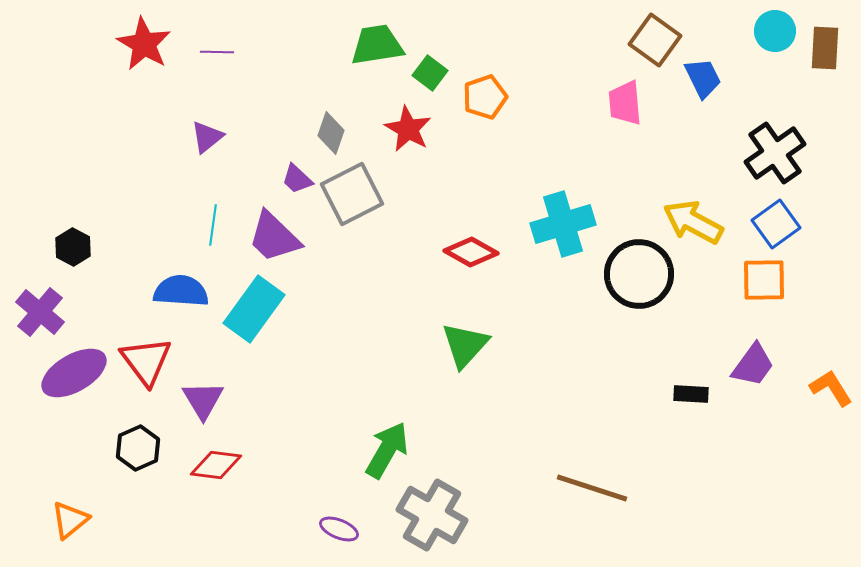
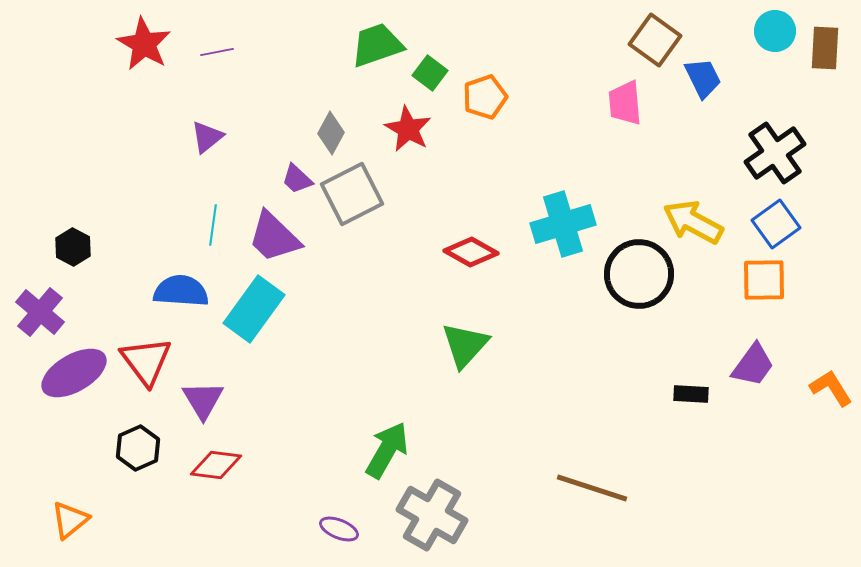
green trapezoid at (377, 45): rotated 10 degrees counterclockwise
purple line at (217, 52): rotated 12 degrees counterclockwise
gray diamond at (331, 133): rotated 9 degrees clockwise
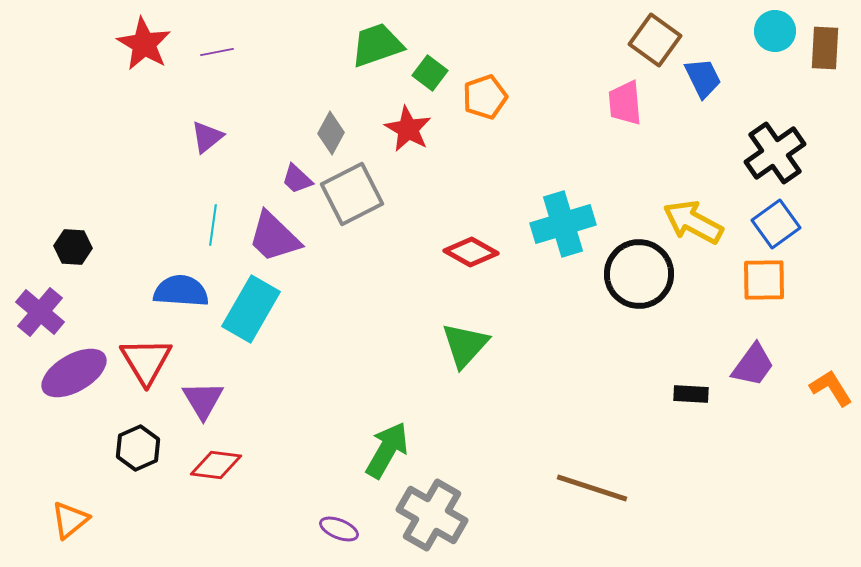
black hexagon at (73, 247): rotated 24 degrees counterclockwise
cyan rectangle at (254, 309): moved 3 px left; rotated 6 degrees counterclockwise
red triangle at (146, 361): rotated 6 degrees clockwise
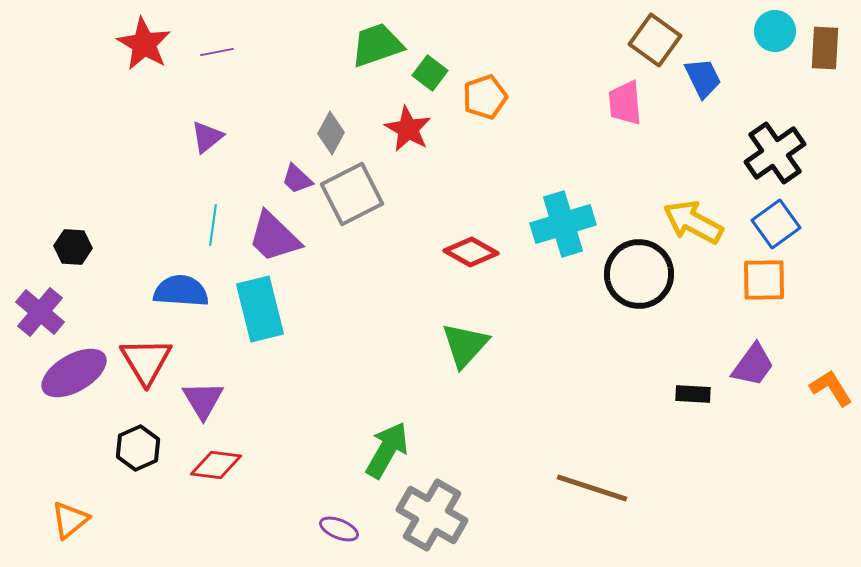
cyan rectangle at (251, 309): moved 9 px right; rotated 44 degrees counterclockwise
black rectangle at (691, 394): moved 2 px right
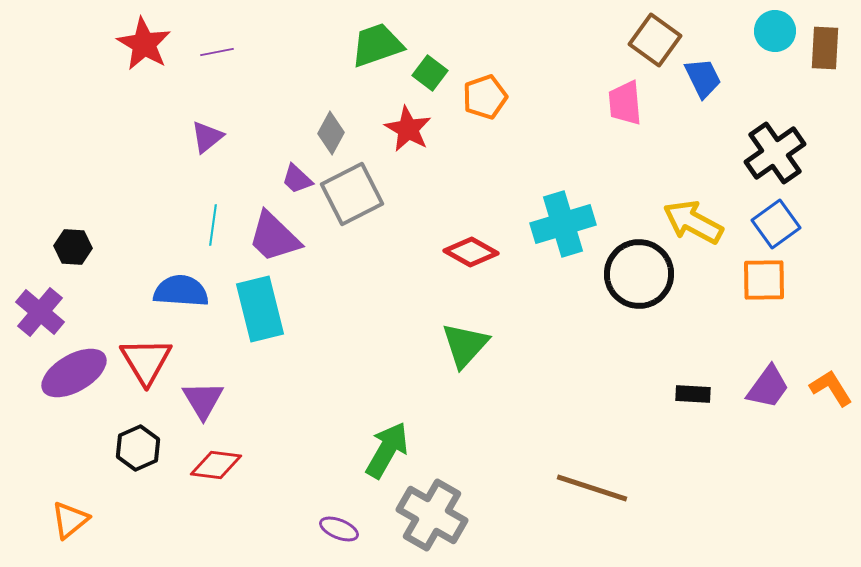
purple trapezoid at (753, 365): moved 15 px right, 22 px down
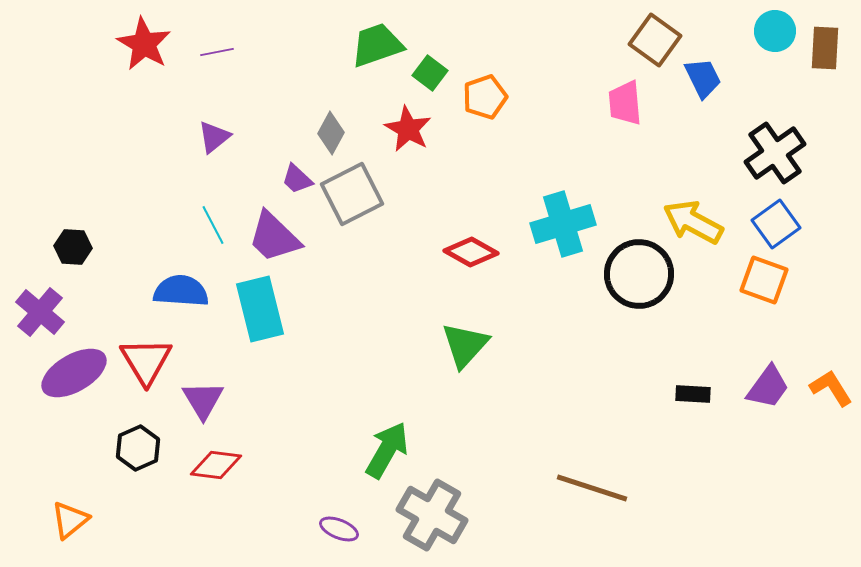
purple triangle at (207, 137): moved 7 px right
cyan line at (213, 225): rotated 36 degrees counterclockwise
orange square at (764, 280): rotated 21 degrees clockwise
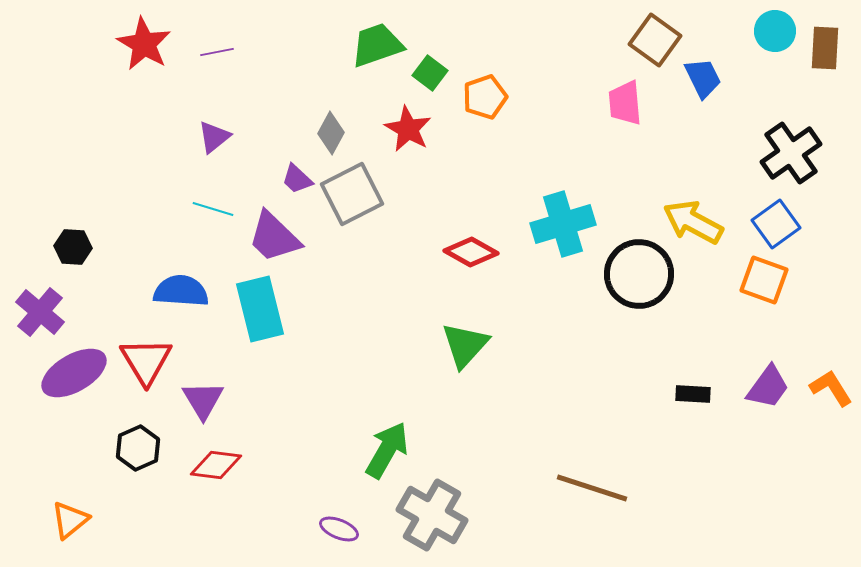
black cross at (775, 153): moved 16 px right
cyan line at (213, 225): moved 16 px up; rotated 45 degrees counterclockwise
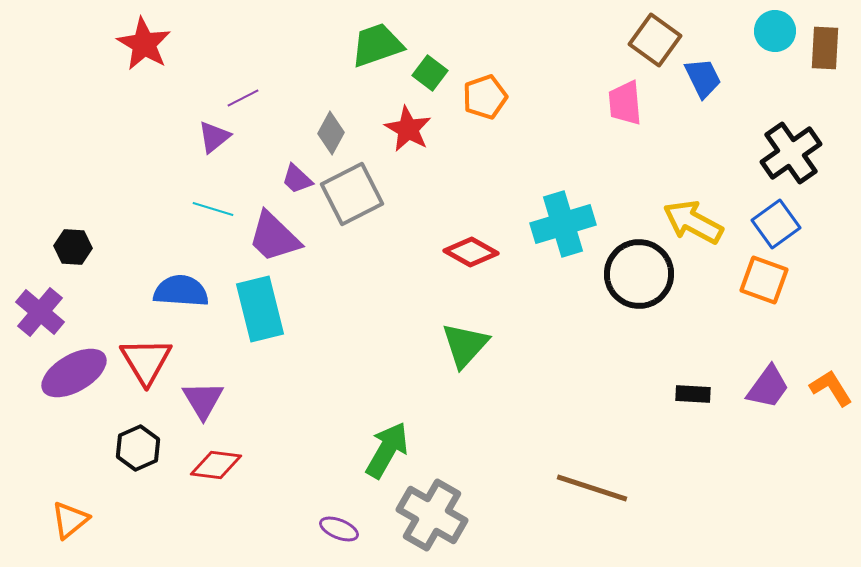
purple line at (217, 52): moved 26 px right, 46 px down; rotated 16 degrees counterclockwise
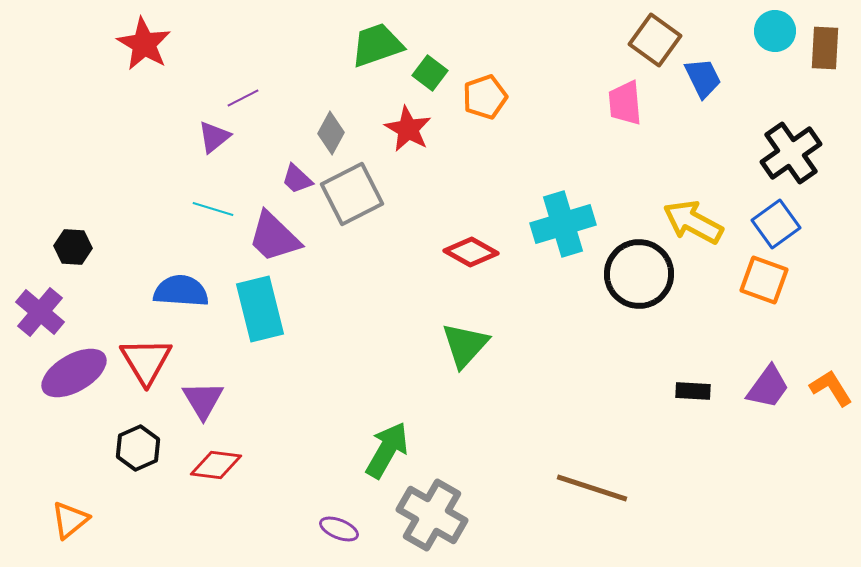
black rectangle at (693, 394): moved 3 px up
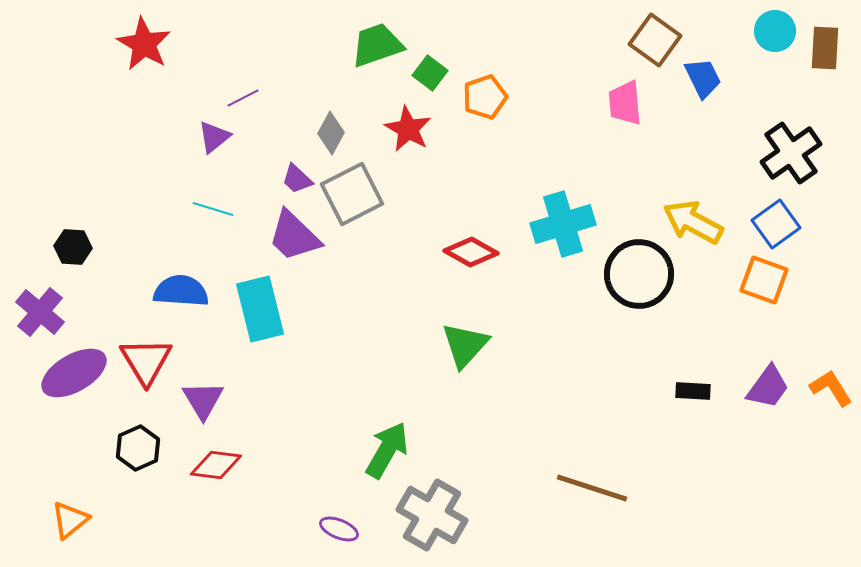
purple trapezoid at (274, 237): moved 20 px right, 1 px up
